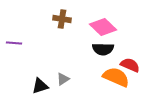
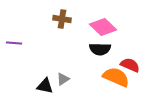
black semicircle: moved 3 px left
black triangle: moved 5 px right; rotated 30 degrees clockwise
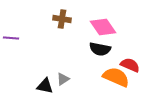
pink diamond: rotated 12 degrees clockwise
purple line: moved 3 px left, 5 px up
black semicircle: rotated 10 degrees clockwise
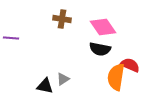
orange semicircle: rotated 104 degrees counterclockwise
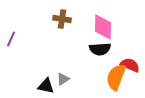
pink diamond: rotated 36 degrees clockwise
purple line: moved 1 px down; rotated 70 degrees counterclockwise
black semicircle: rotated 15 degrees counterclockwise
orange semicircle: rotated 12 degrees clockwise
black triangle: moved 1 px right
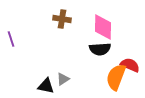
purple line: rotated 42 degrees counterclockwise
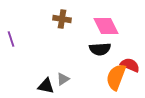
pink diamond: moved 3 px right, 1 px up; rotated 28 degrees counterclockwise
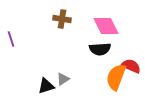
red semicircle: moved 1 px right, 1 px down
black triangle: rotated 30 degrees counterclockwise
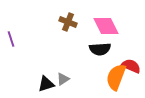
brown cross: moved 6 px right, 3 px down; rotated 12 degrees clockwise
black triangle: moved 2 px up
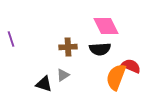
brown cross: moved 25 px down; rotated 24 degrees counterclockwise
gray triangle: moved 4 px up
black triangle: moved 2 px left; rotated 36 degrees clockwise
